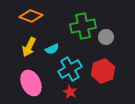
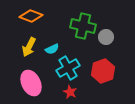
green cross: rotated 25 degrees clockwise
cyan cross: moved 2 px left, 1 px up
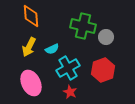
orange diamond: rotated 65 degrees clockwise
red hexagon: moved 1 px up
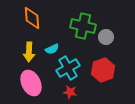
orange diamond: moved 1 px right, 2 px down
yellow arrow: moved 5 px down; rotated 24 degrees counterclockwise
red star: rotated 16 degrees counterclockwise
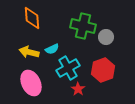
yellow arrow: rotated 102 degrees clockwise
red star: moved 8 px right, 3 px up; rotated 24 degrees clockwise
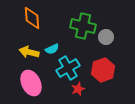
red star: rotated 16 degrees clockwise
